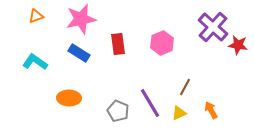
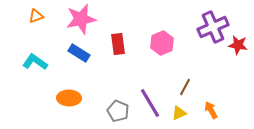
purple cross: rotated 24 degrees clockwise
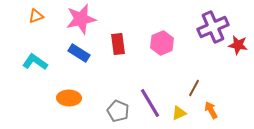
brown line: moved 9 px right, 1 px down
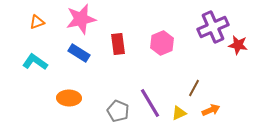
orange triangle: moved 1 px right, 6 px down
orange arrow: rotated 96 degrees clockwise
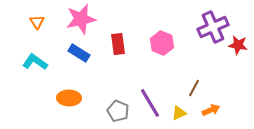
orange triangle: rotated 42 degrees counterclockwise
pink hexagon: rotated 15 degrees counterclockwise
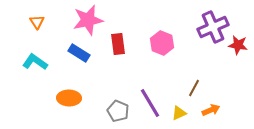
pink star: moved 7 px right, 1 px down
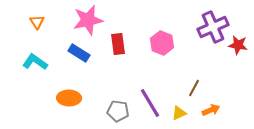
gray pentagon: rotated 15 degrees counterclockwise
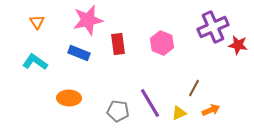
blue rectangle: rotated 10 degrees counterclockwise
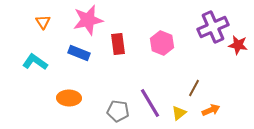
orange triangle: moved 6 px right
yellow triangle: rotated 14 degrees counterclockwise
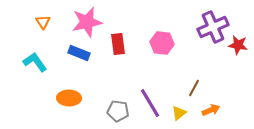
pink star: moved 1 px left, 2 px down
pink hexagon: rotated 15 degrees counterclockwise
cyan L-shape: rotated 20 degrees clockwise
